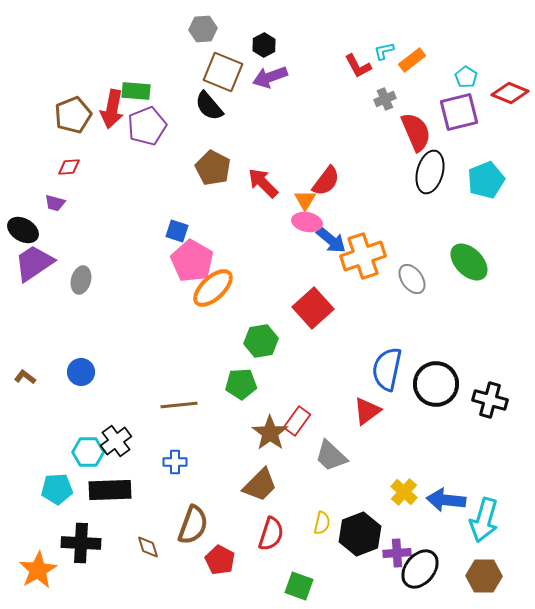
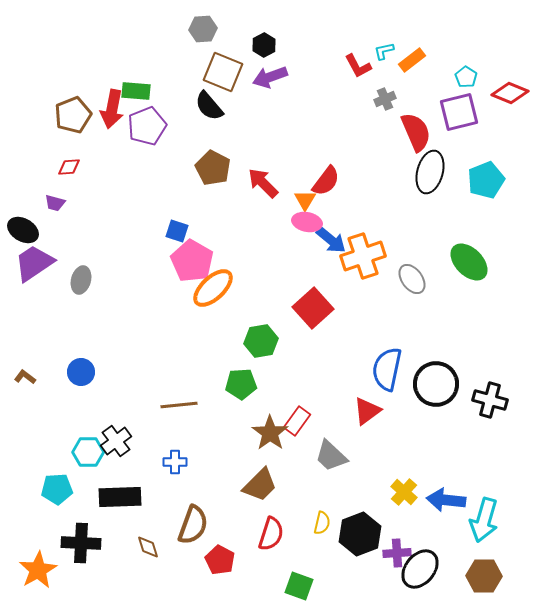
black rectangle at (110, 490): moved 10 px right, 7 px down
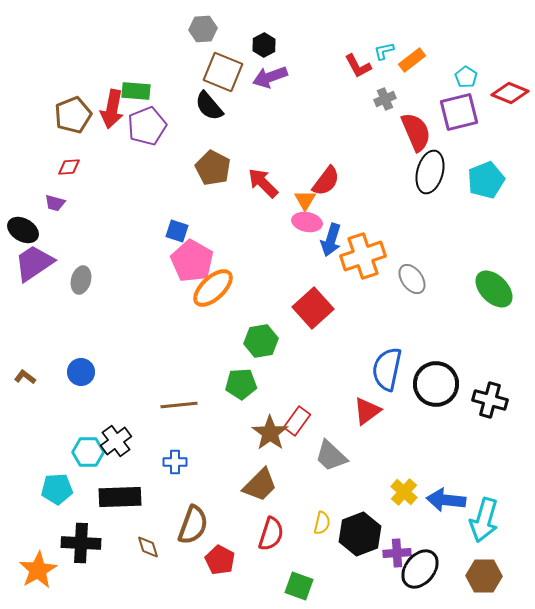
blue arrow at (331, 240): rotated 68 degrees clockwise
green ellipse at (469, 262): moved 25 px right, 27 px down
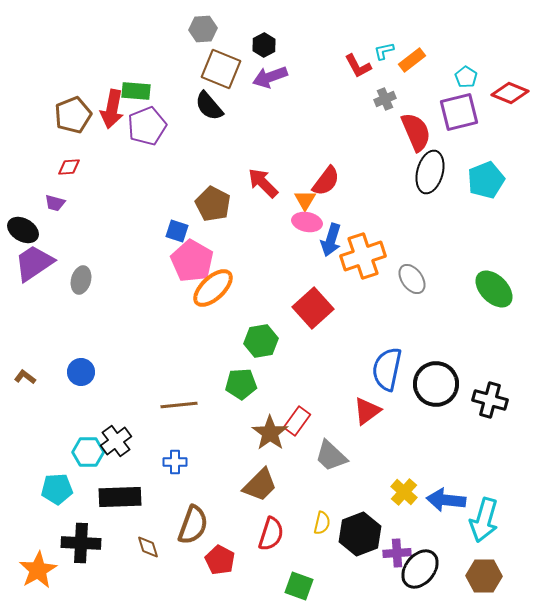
brown square at (223, 72): moved 2 px left, 3 px up
brown pentagon at (213, 168): moved 36 px down
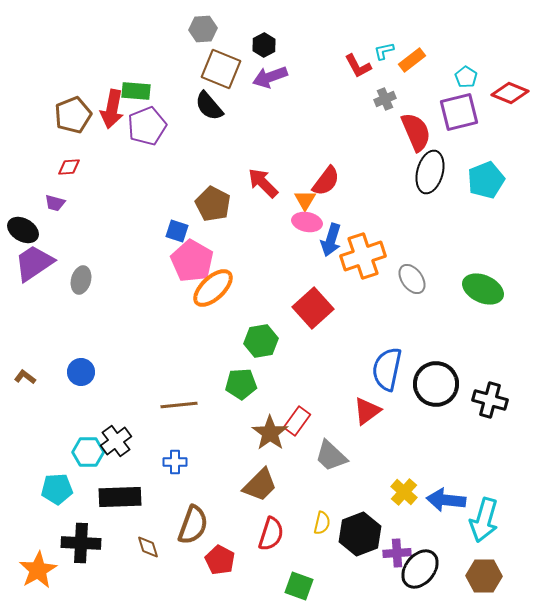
green ellipse at (494, 289): moved 11 px left; rotated 21 degrees counterclockwise
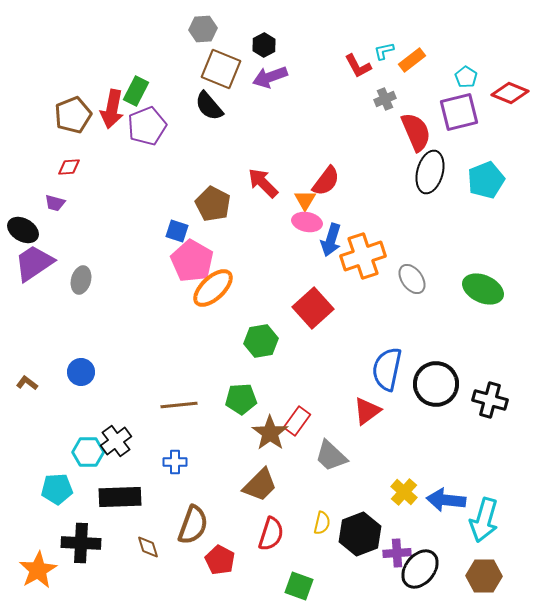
green rectangle at (136, 91): rotated 68 degrees counterclockwise
brown L-shape at (25, 377): moved 2 px right, 6 px down
green pentagon at (241, 384): moved 15 px down
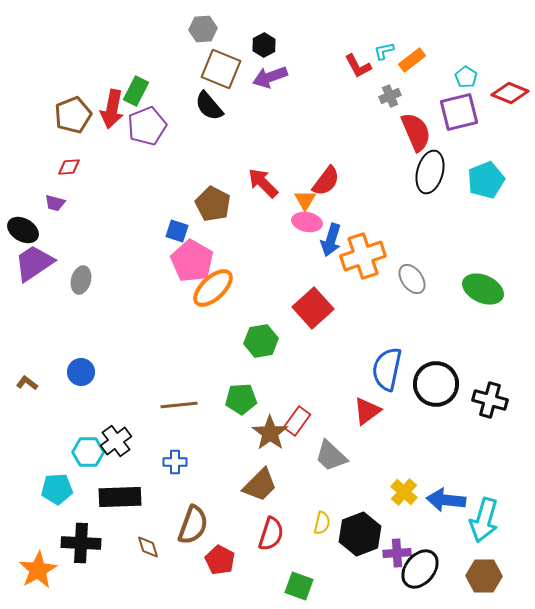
gray cross at (385, 99): moved 5 px right, 3 px up
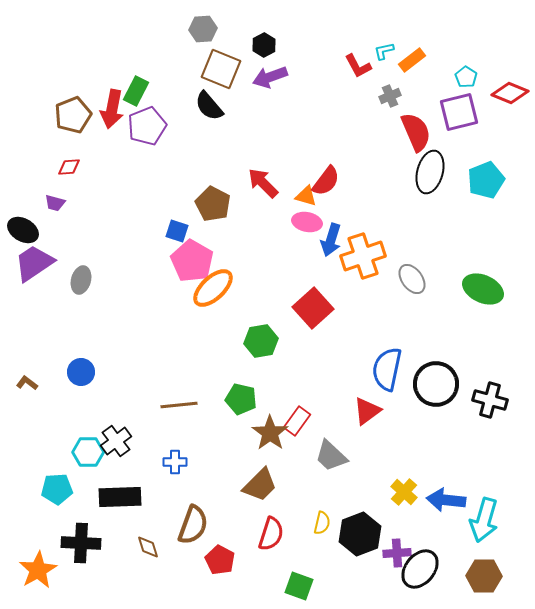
orange triangle at (305, 200): moved 1 px right, 4 px up; rotated 45 degrees counterclockwise
green pentagon at (241, 399): rotated 16 degrees clockwise
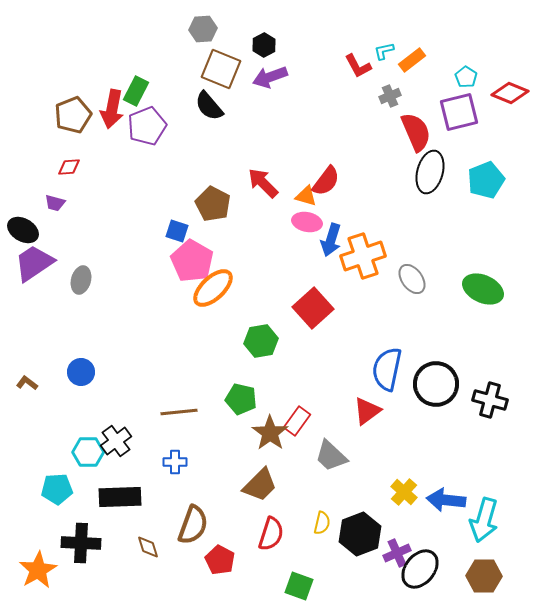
brown line at (179, 405): moved 7 px down
purple cross at (397, 553): rotated 20 degrees counterclockwise
